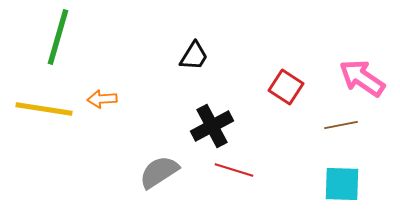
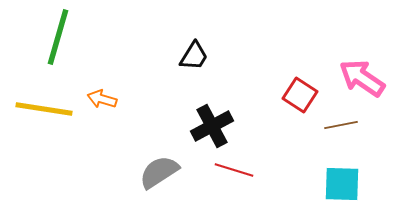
red square: moved 14 px right, 8 px down
orange arrow: rotated 20 degrees clockwise
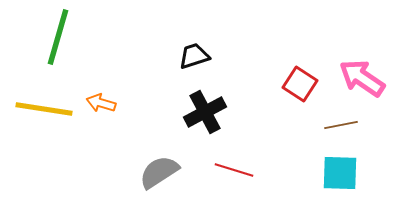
black trapezoid: rotated 140 degrees counterclockwise
red square: moved 11 px up
orange arrow: moved 1 px left, 4 px down
black cross: moved 7 px left, 14 px up
cyan square: moved 2 px left, 11 px up
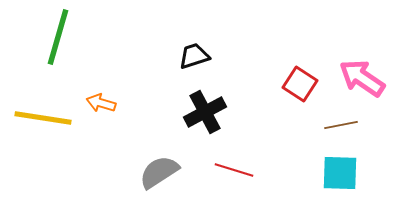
yellow line: moved 1 px left, 9 px down
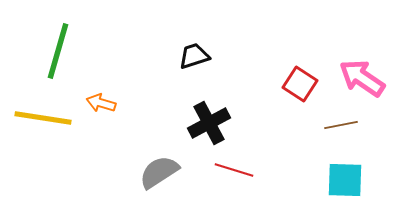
green line: moved 14 px down
black cross: moved 4 px right, 11 px down
cyan square: moved 5 px right, 7 px down
